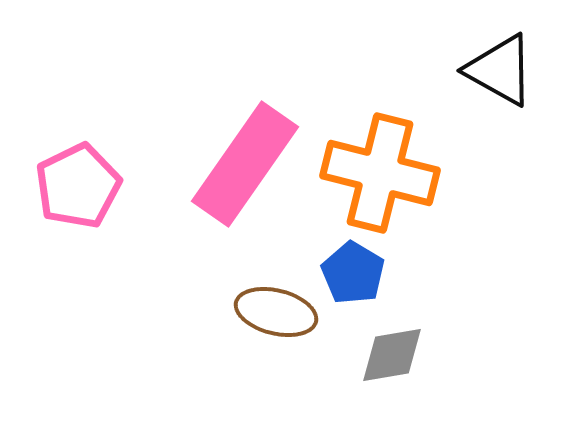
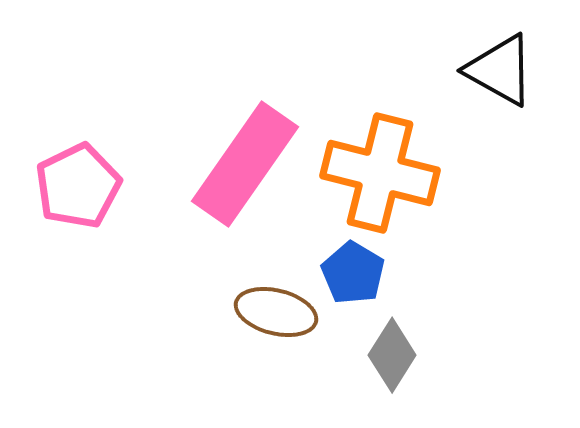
gray diamond: rotated 48 degrees counterclockwise
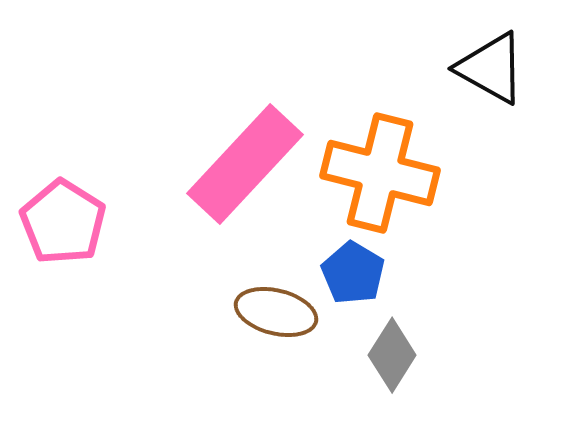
black triangle: moved 9 px left, 2 px up
pink rectangle: rotated 8 degrees clockwise
pink pentagon: moved 15 px left, 36 px down; rotated 14 degrees counterclockwise
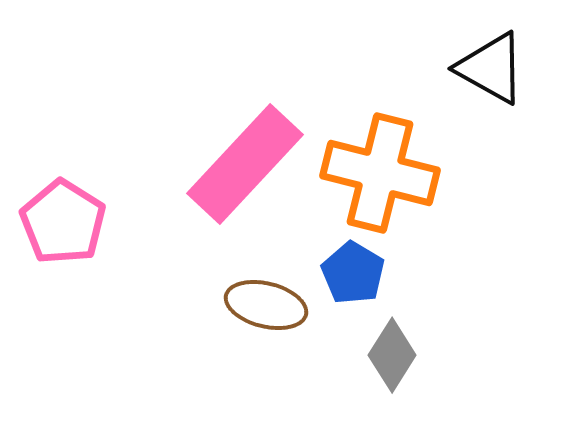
brown ellipse: moved 10 px left, 7 px up
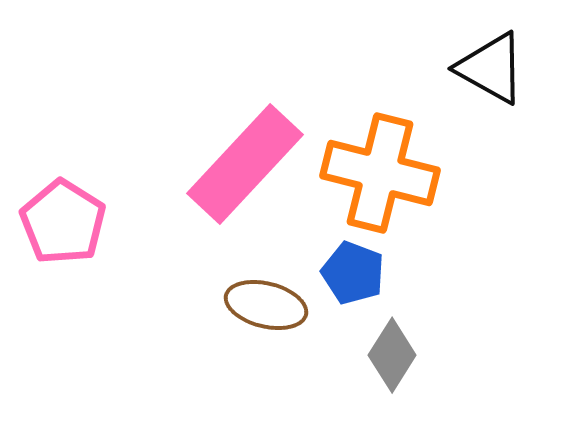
blue pentagon: rotated 10 degrees counterclockwise
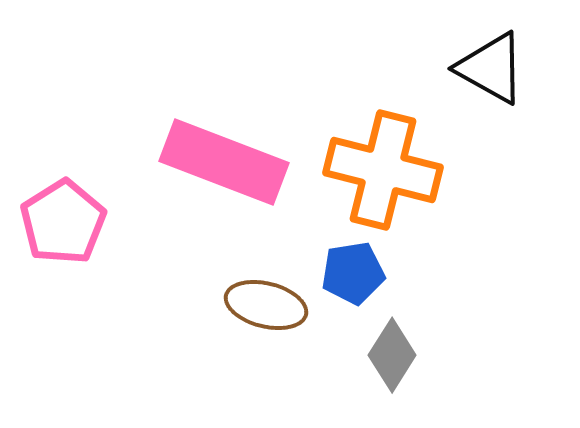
pink rectangle: moved 21 px left, 2 px up; rotated 68 degrees clockwise
orange cross: moved 3 px right, 3 px up
pink pentagon: rotated 8 degrees clockwise
blue pentagon: rotated 30 degrees counterclockwise
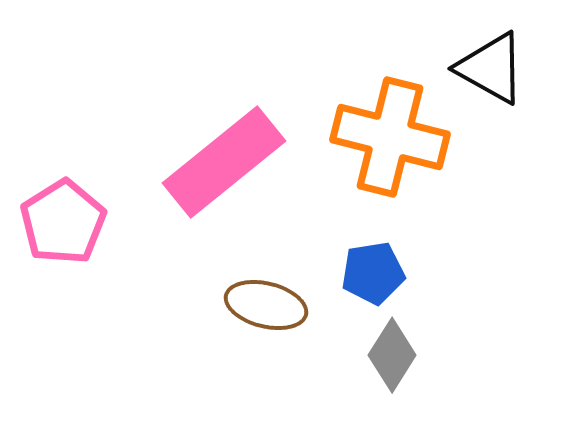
pink rectangle: rotated 60 degrees counterclockwise
orange cross: moved 7 px right, 33 px up
blue pentagon: moved 20 px right
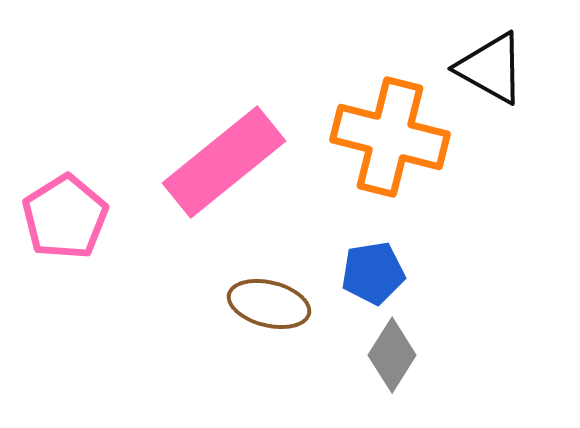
pink pentagon: moved 2 px right, 5 px up
brown ellipse: moved 3 px right, 1 px up
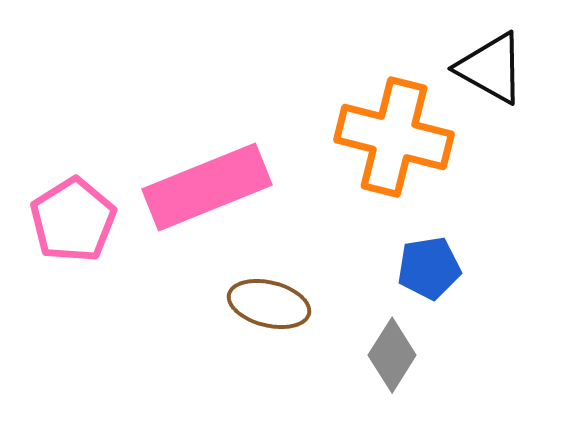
orange cross: moved 4 px right
pink rectangle: moved 17 px left, 25 px down; rotated 17 degrees clockwise
pink pentagon: moved 8 px right, 3 px down
blue pentagon: moved 56 px right, 5 px up
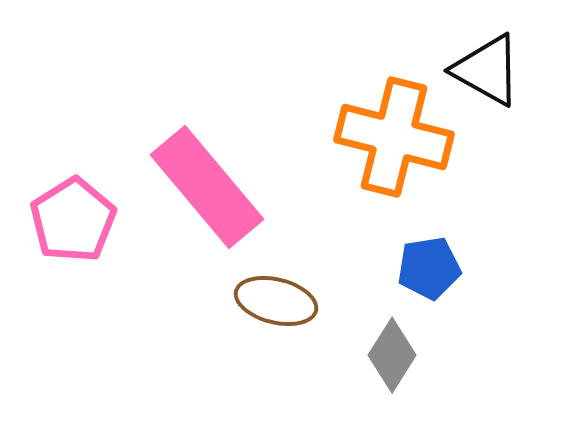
black triangle: moved 4 px left, 2 px down
pink rectangle: rotated 72 degrees clockwise
brown ellipse: moved 7 px right, 3 px up
